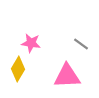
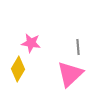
gray line: moved 3 px left, 3 px down; rotated 49 degrees clockwise
pink triangle: moved 3 px right, 2 px up; rotated 40 degrees counterclockwise
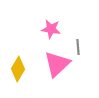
pink star: moved 20 px right, 14 px up
pink triangle: moved 13 px left, 10 px up
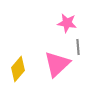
pink star: moved 16 px right, 6 px up
yellow diamond: rotated 10 degrees clockwise
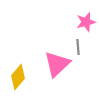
pink star: moved 19 px right, 1 px up; rotated 24 degrees counterclockwise
yellow diamond: moved 8 px down
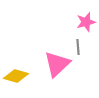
yellow diamond: moved 2 px left, 1 px up; rotated 65 degrees clockwise
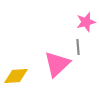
yellow diamond: rotated 20 degrees counterclockwise
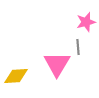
pink triangle: rotated 16 degrees counterclockwise
